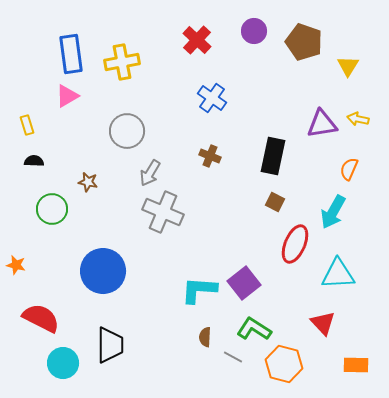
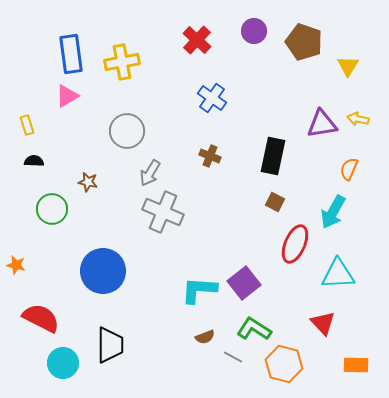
brown semicircle: rotated 114 degrees counterclockwise
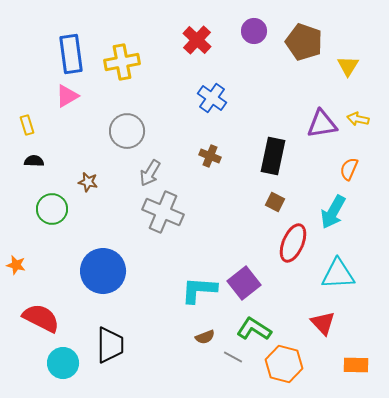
red ellipse: moved 2 px left, 1 px up
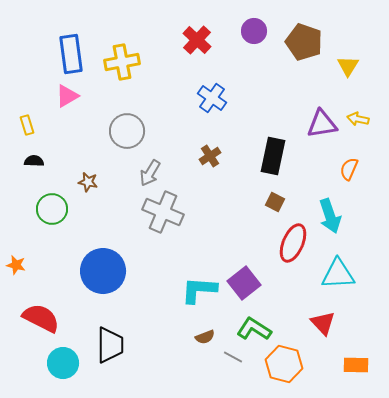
brown cross: rotated 35 degrees clockwise
cyan arrow: moved 3 px left, 4 px down; rotated 48 degrees counterclockwise
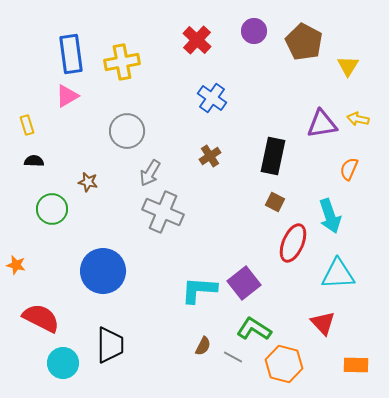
brown pentagon: rotated 9 degrees clockwise
brown semicircle: moved 2 px left, 9 px down; rotated 42 degrees counterclockwise
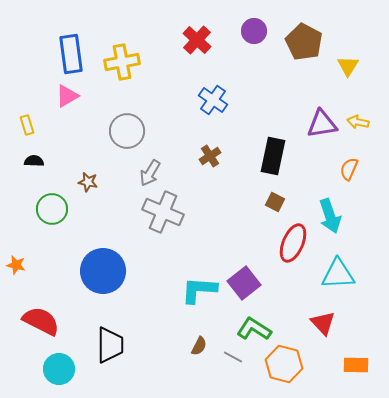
blue cross: moved 1 px right, 2 px down
yellow arrow: moved 3 px down
red semicircle: moved 3 px down
brown semicircle: moved 4 px left
cyan circle: moved 4 px left, 6 px down
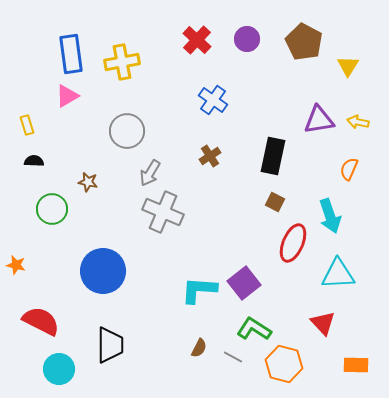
purple circle: moved 7 px left, 8 px down
purple triangle: moved 3 px left, 4 px up
brown semicircle: moved 2 px down
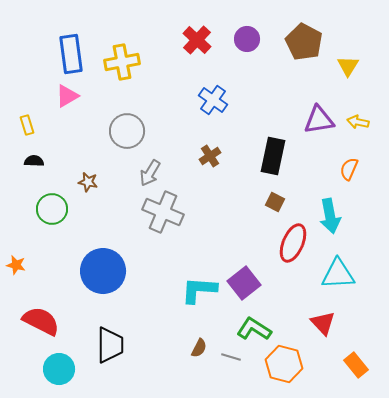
cyan arrow: rotated 8 degrees clockwise
gray line: moved 2 px left; rotated 12 degrees counterclockwise
orange rectangle: rotated 50 degrees clockwise
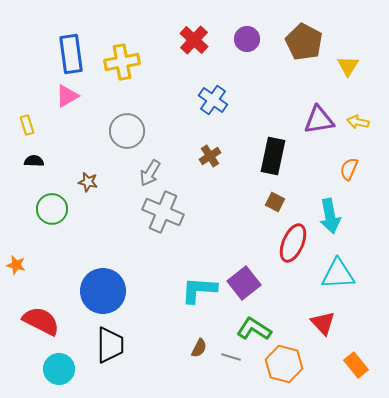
red cross: moved 3 px left
blue circle: moved 20 px down
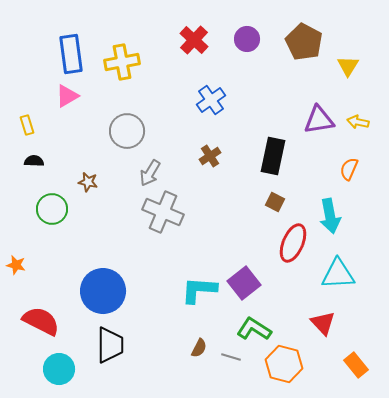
blue cross: moved 2 px left; rotated 20 degrees clockwise
